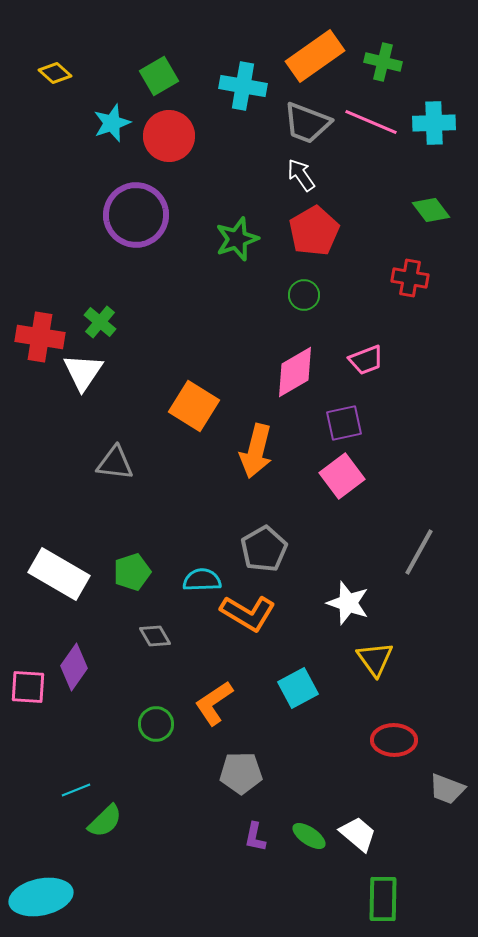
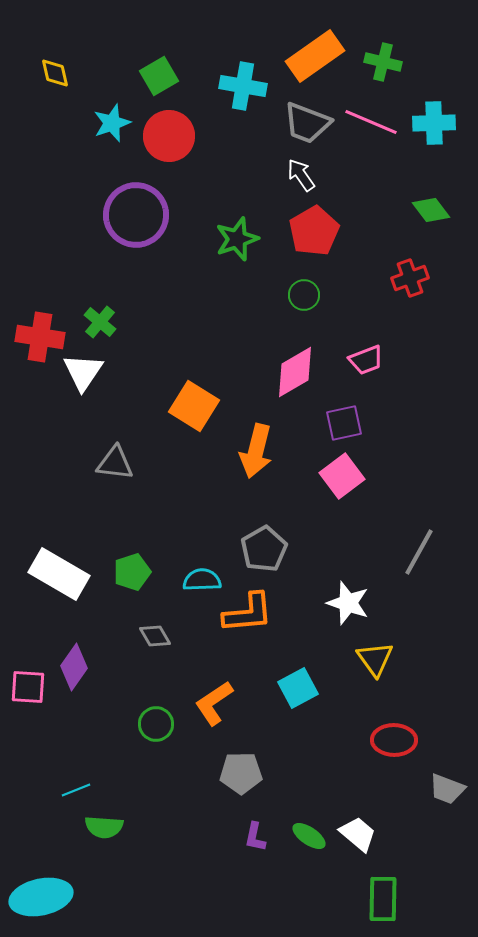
yellow diamond at (55, 73): rotated 36 degrees clockwise
red cross at (410, 278): rotated 30 degrees counterclockwise
orange L-shape at (248, 613): rotated 36 degrees counterclockwise
green semicircle at (105, 821): moved 1 px left, 6 px down; rotated 48 degrees clockwise
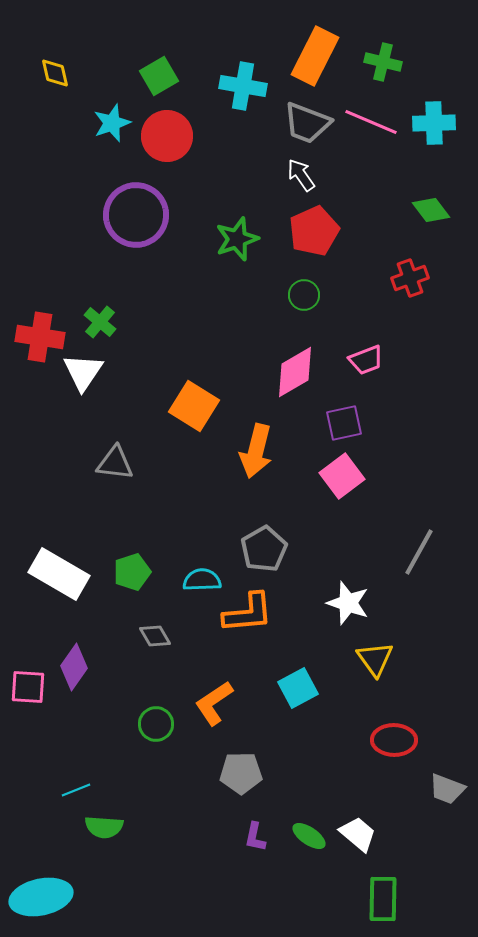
orange rectangle at (315, 56): rotated 28 degrees counterclockwise
red circle at (169, 136): moved 2 px left
red pentagon at (314, 231): rotated 6 degrees clockwise
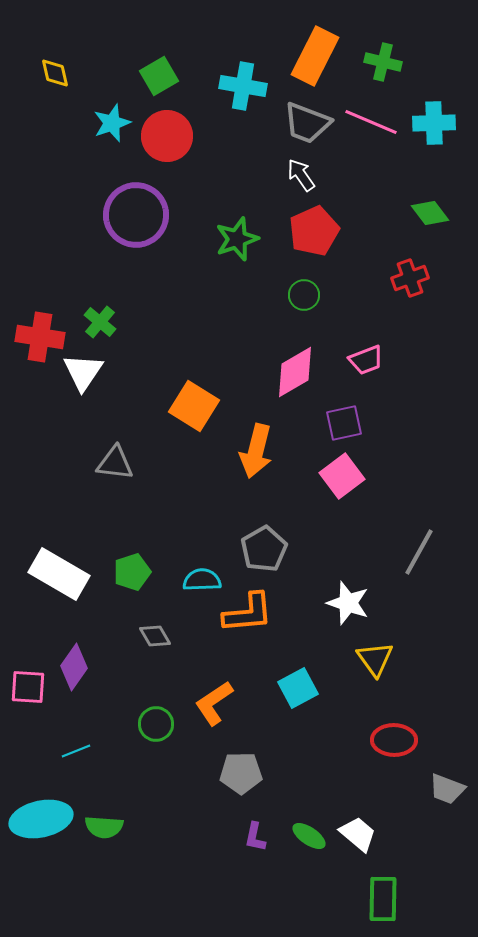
green diamond at (431, 210): moved 1 px left, 3 px down
cyan line at (76, 790): moved 39 px up
cyan ellipse at (41, 897): moved 78 px up
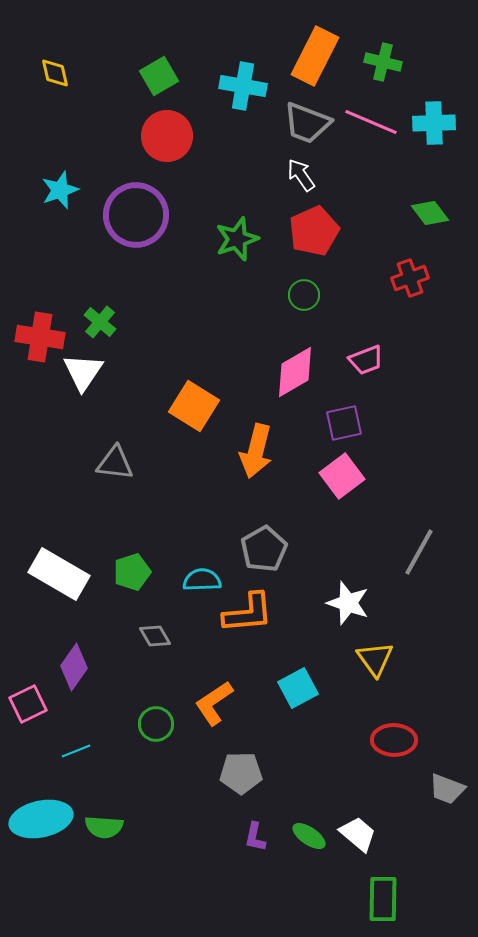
cyan star at (112, 123): moved 52 px left, 67 px down
pink square at (28, 687): moved 17 px down; rotated 30 degrees counterclockwise
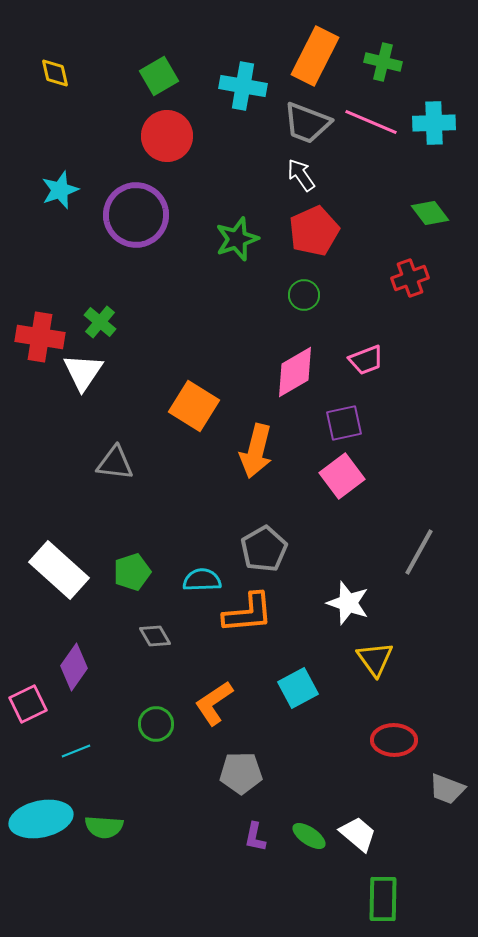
white rectangle at (59, 574): moved 4 px up; rotated 12 degrees clockwise
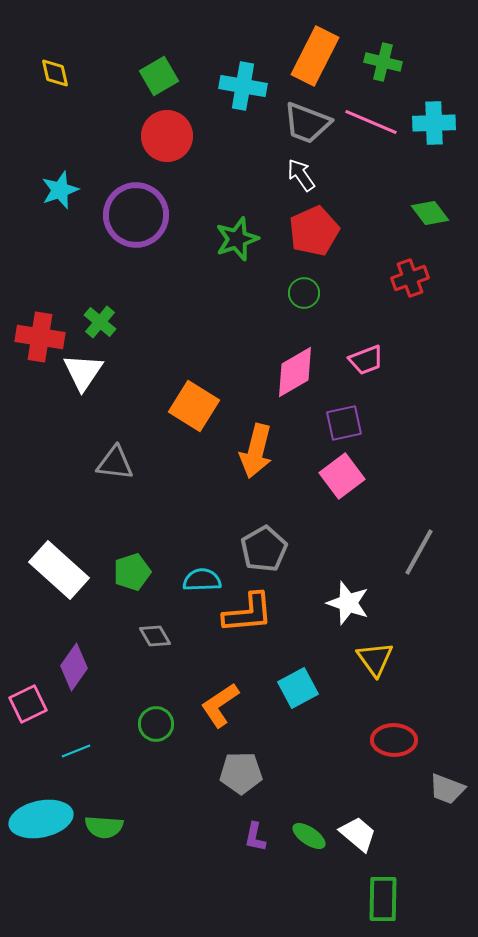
green circle at (304, 295): moved 2 px up
orange L-shape at (214, 703): moved 6 px right, 2 px down
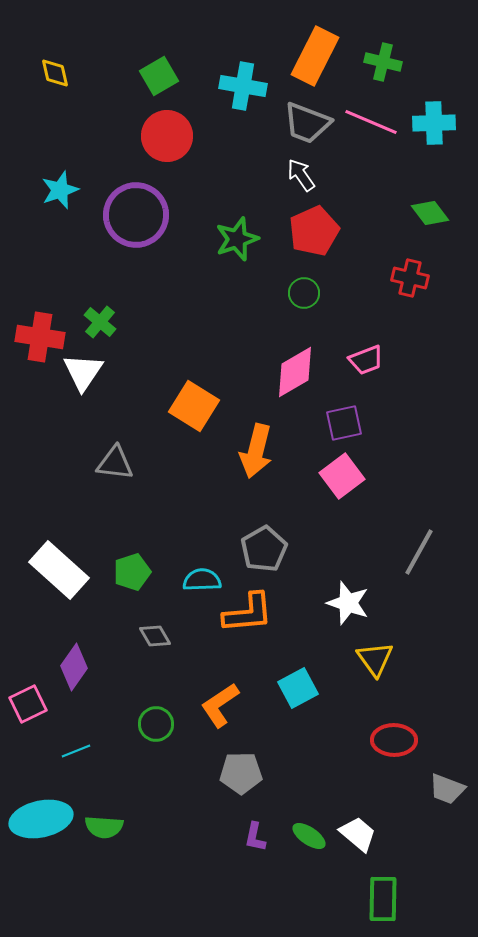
red cross at (410, 278): rotated 33 degrees clockwise
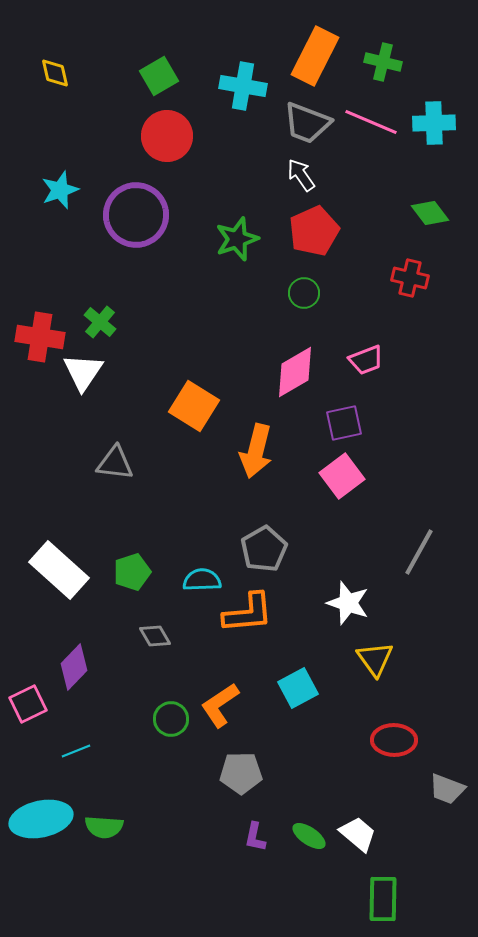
purple diamond at (74, 667): rotated 9 degrees clockwise
green circle at (156, 724): moved 15 px right, 5 px up
